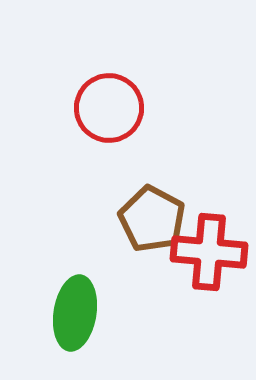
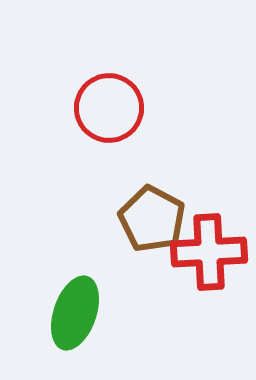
red cross: rotated 8 degrees counterclockwise
green ellipse: rotated 10 degrees clockwise
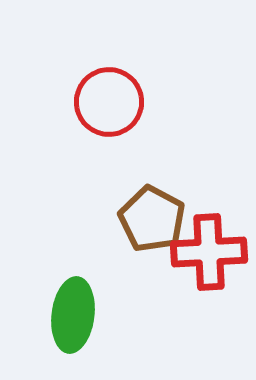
red circle: moved 6 px up
green ellipse: moved 2 px left, 2 px down; rotated 12 degrees counterclockwise
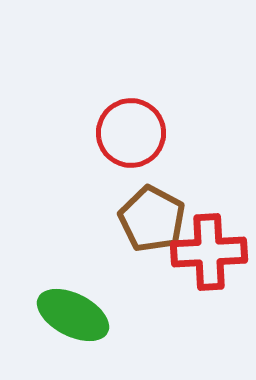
red circle: moved 22 px right, 31 px down
green ellipse: rotated 70 degrees counterclockwise
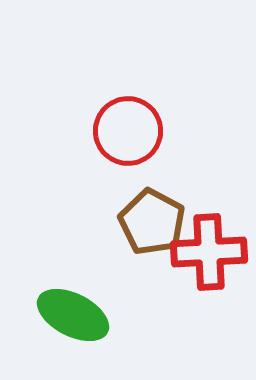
red circle: moved 3 px left, 2 px up
brown pentagon: moved 3 px down
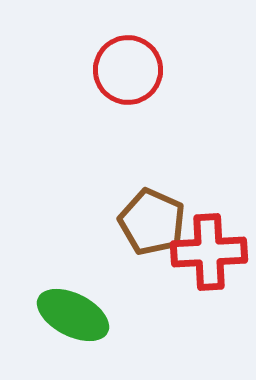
red circle: moved 61 px up
brown pentagon: rotated 4 degrees counterclockwise
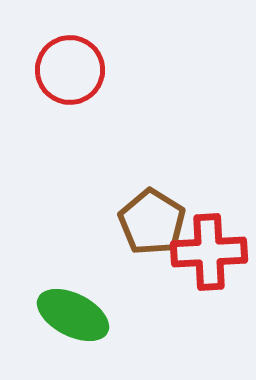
red circle: moved 58 px left
brown pentagon: rotated 8 degrees clockwise
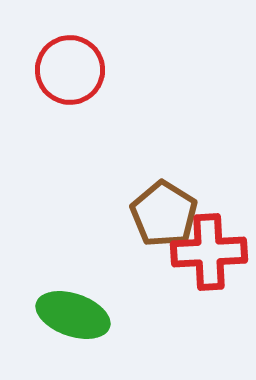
brown pentagon: moved 12 px right, 8 px up
green ellipse: rotated 8 degrees counterclockwise
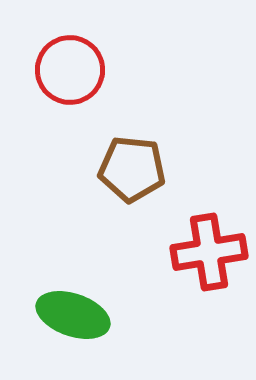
brown pentagon: moved 32 px left, 45 px up; rotated 26 degrees counterclockwise
red cross: rotated 6 degrees counterclockwise
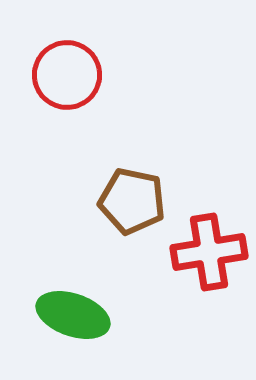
red circle: moved 3 px left, 5 px down
brown pentagon: moved 32 px down; rotated 6 degrees clockwise
